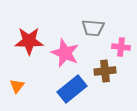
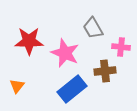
gray trapezoid: rotated 55 degrees clockwise
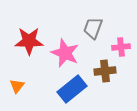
gray trapezoid: rotated 50 degrees clockwise
pink cross: rotated 12 degrees counterclockwise
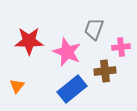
gray trapezoid: moved 1 px right, 1 px down
pink star: moved 2 px right, 1 px up
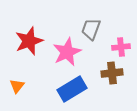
gray trapezoid: moved 3 px left
red star: rotated 20 degrees counterclockwise
pink star: rotated 24 degrees clockwise
brown cross: moved 7 px right, 2 px down
blue rectangle: rotated 8 degrees clockwise
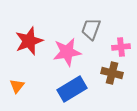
pink star: rotated 16 degrees clockwise
brown cross: rotated 20 degrees clockwise
